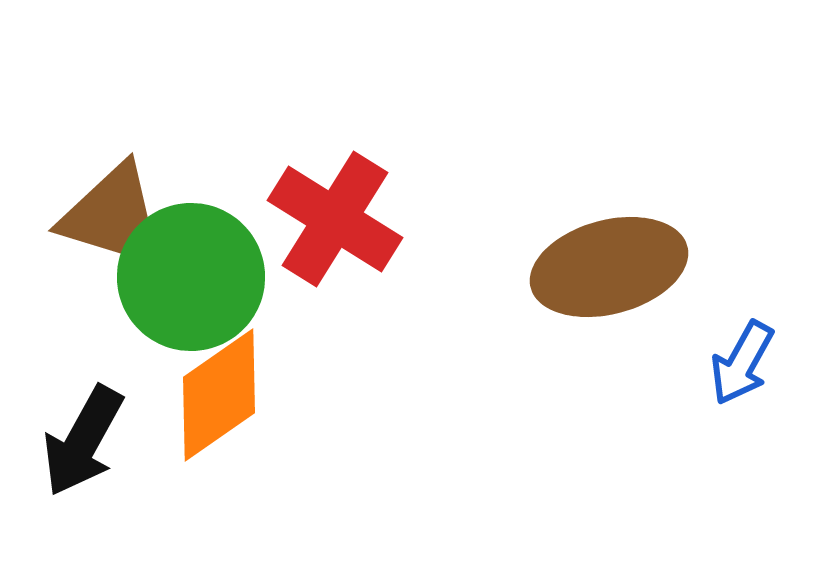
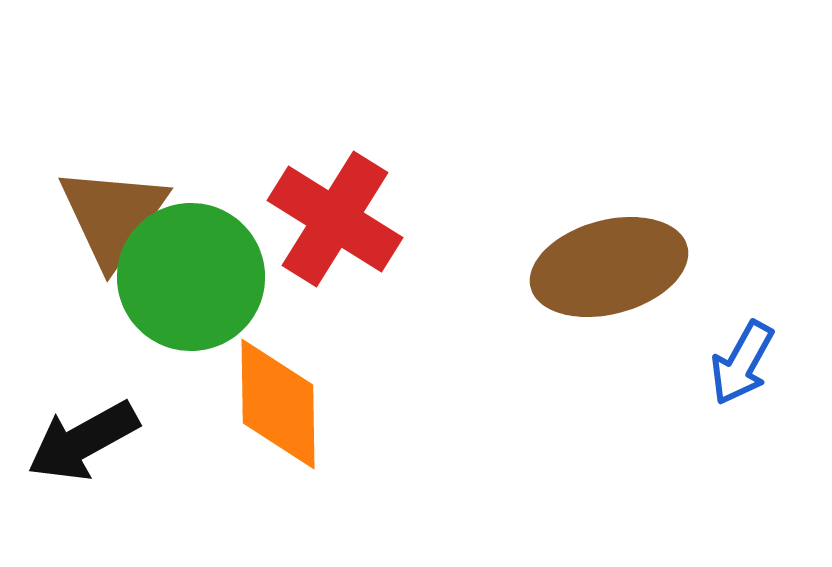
brown triangle: rotated 48 degrees clockwise
orange diamond: moved 59 px right, 9 px down; rotated 56 degrees counterclockwise
black arrow: rotated 32 degrees clockwise
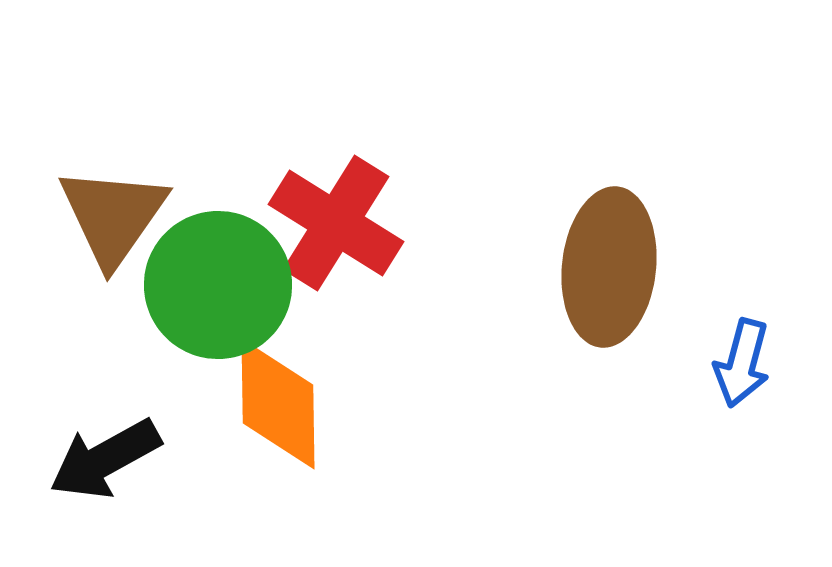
red cross: moved 1 px right, 4 px down
brown ellipse: rotated 69 degrees counterclockwise
green circle: moved 27 px right, 8 px down
blue arrow: rotated 14 degrees counterclockwise
black arrow: moved 22 px right, 18 px down
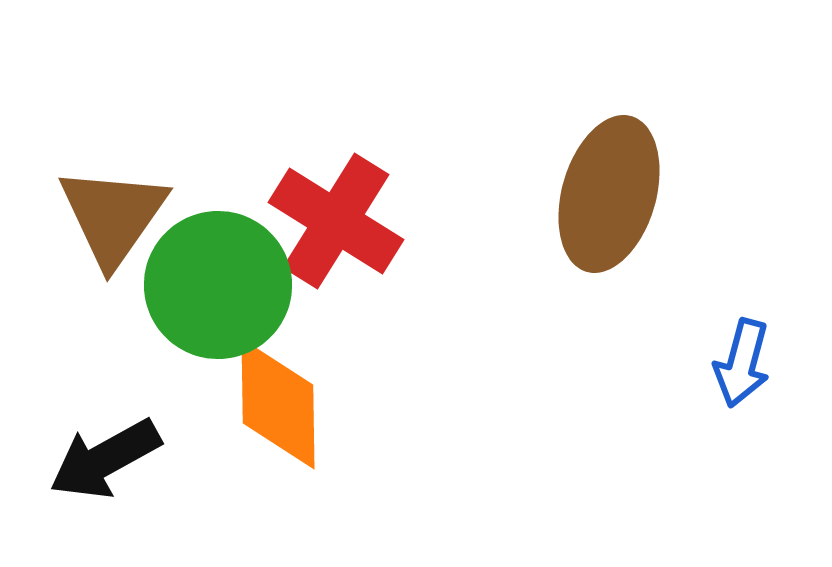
red cross: moved 2 px up
brown ellipse: moved 73 px up; rotated 10 degrees clockwise
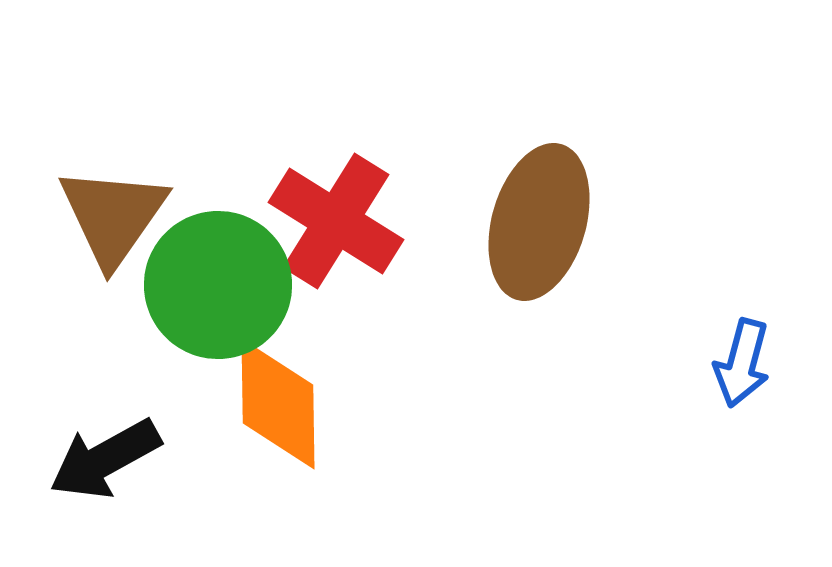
brown ellipse: moved 70 px left, 28 px down
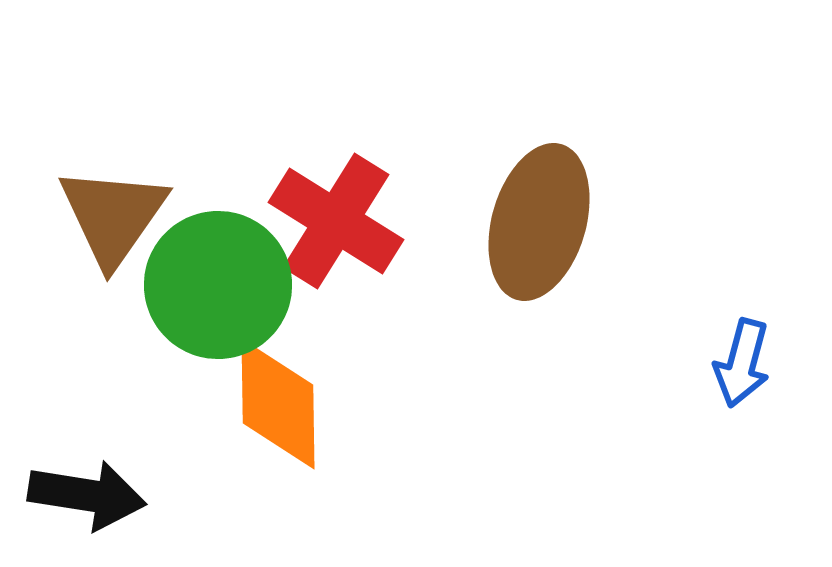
black arrow: moved 18 px left, 36 px down; rotated 142 degrees counterclockwise
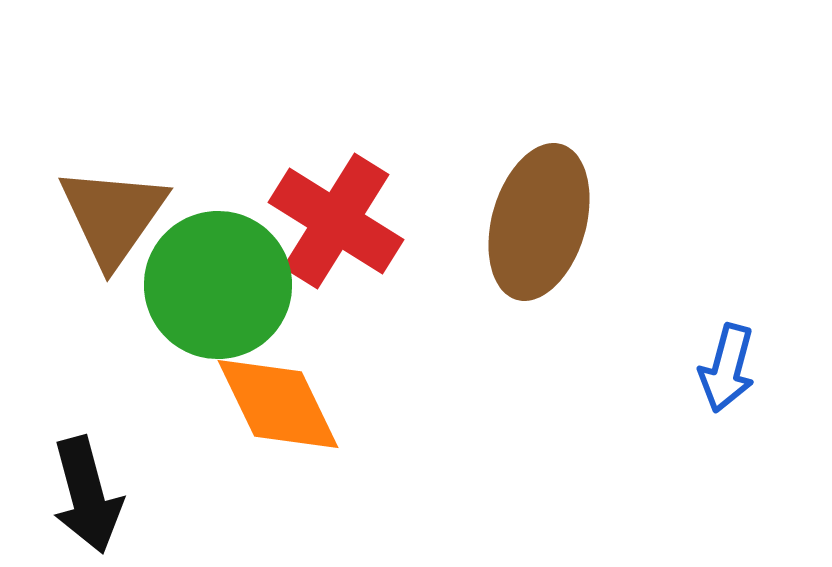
blue arrow: moved 15 px left, 5 px down
orange diamond: rotated 25 degrees counterclockwise
black arrow: rotated 66 degrees clockwise
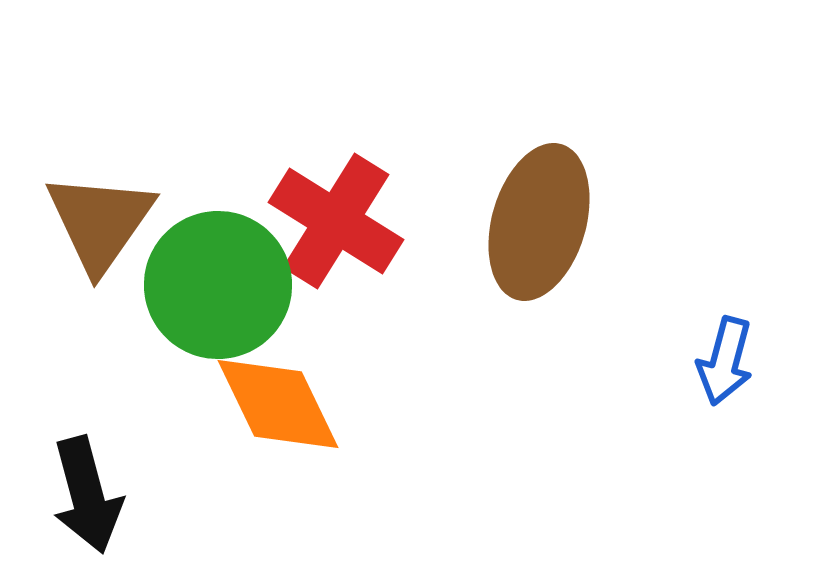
brown triangle: moved 13 px left, 6 px down
blue arrow: moved 2 px left, 7 px up
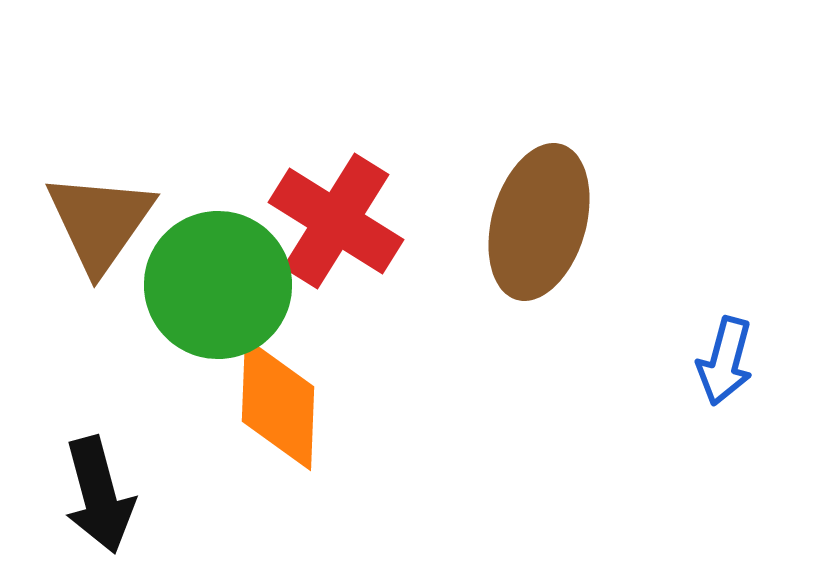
orange diamond: rotated 28 degrees clockwise
black arrow: moved 12 px right
